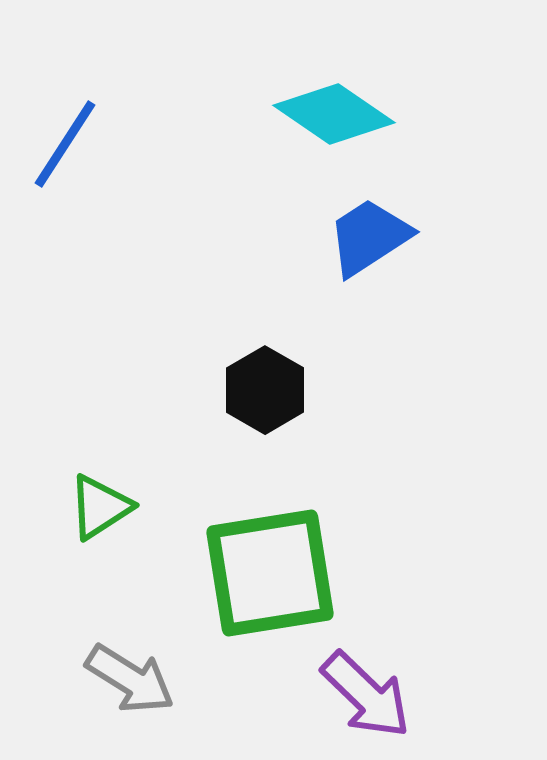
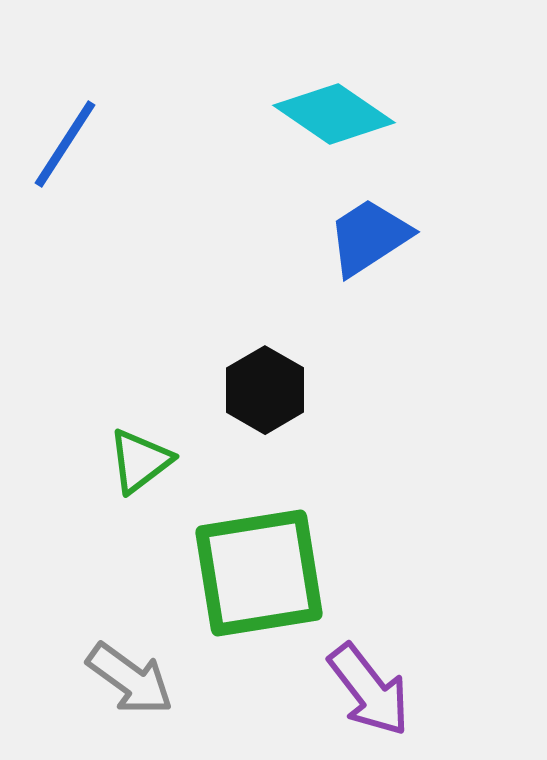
green triangle: moved 40 px right, 46 px up; rotated 4 degrees counterclockwise
green square: moved 11 px left
gray arrow: rotated 4 degrees clockwise
purple arrow: moved 3 px right, 5 px up; rotated 8 degrees clockwise
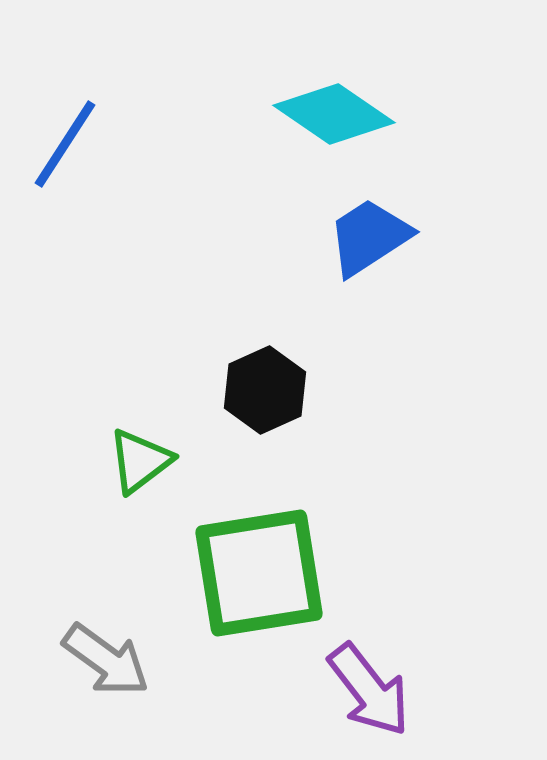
black hexagon: rotated 6 degrees clockwise
gray arrow: moved 24 px left, 19 px up
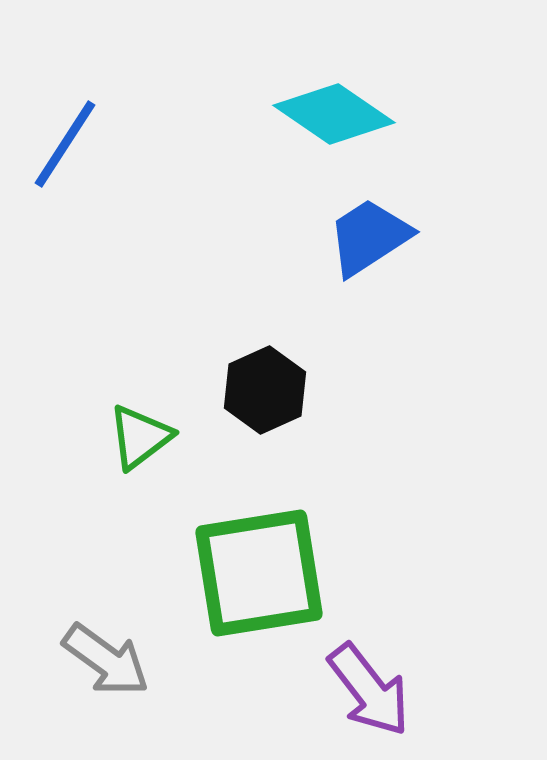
green triangle: moved 24 px up
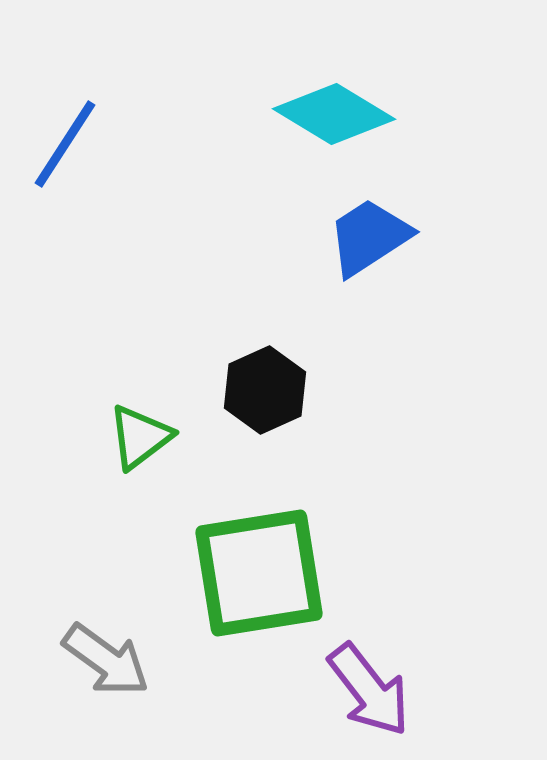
cyan diamond: rotated 3 degrees counterclockwise
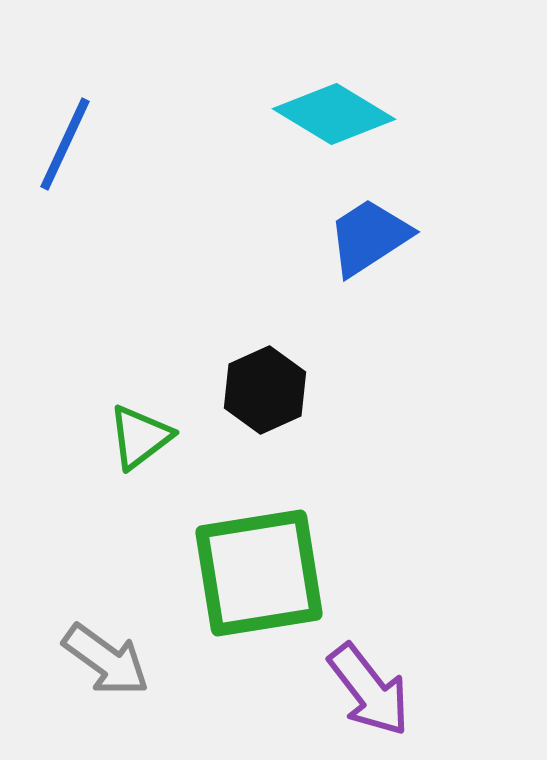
blue line: rotated 8 degrees counterclockwise
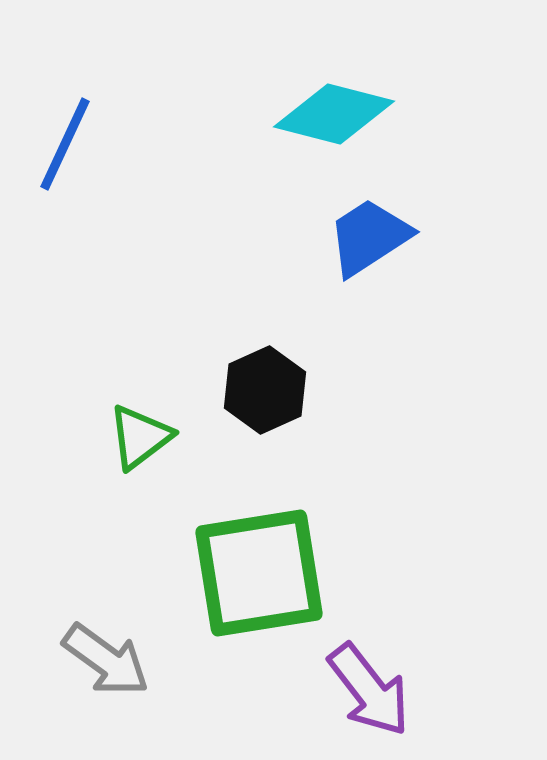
cyan diamond: rotated 17 degrees counterclockwise
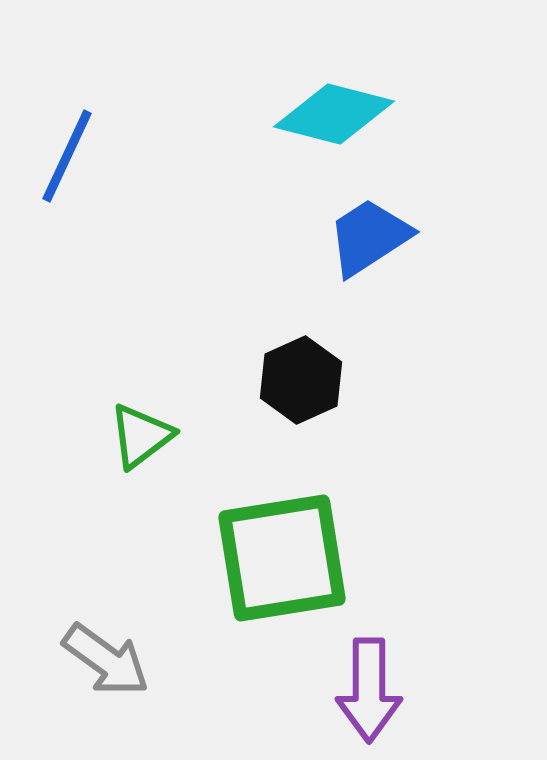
blue line: moved 2 px right, 12 px down
black hexagon: moved 36 px right, 10 px up
green triangle: moved 1 px right, 1 px up
green square: moved 23 px right, 15 px up
purple arrow: rotated 38 degrees clockwise
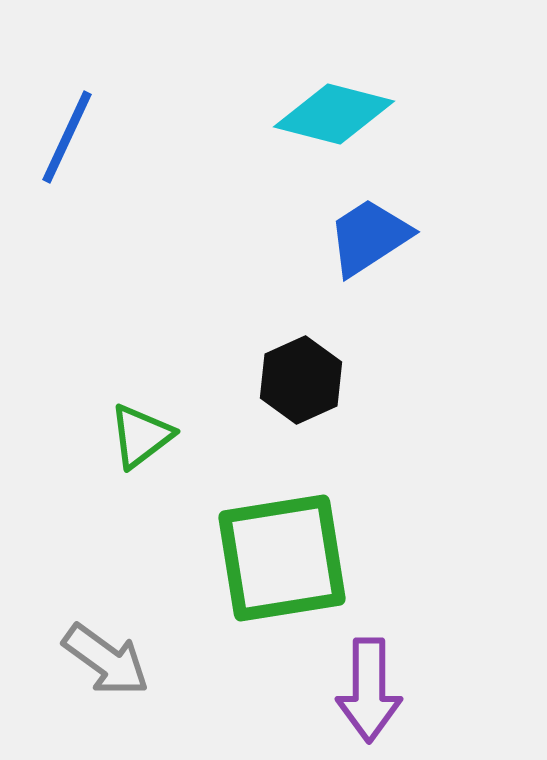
blue line: moved 19 px up
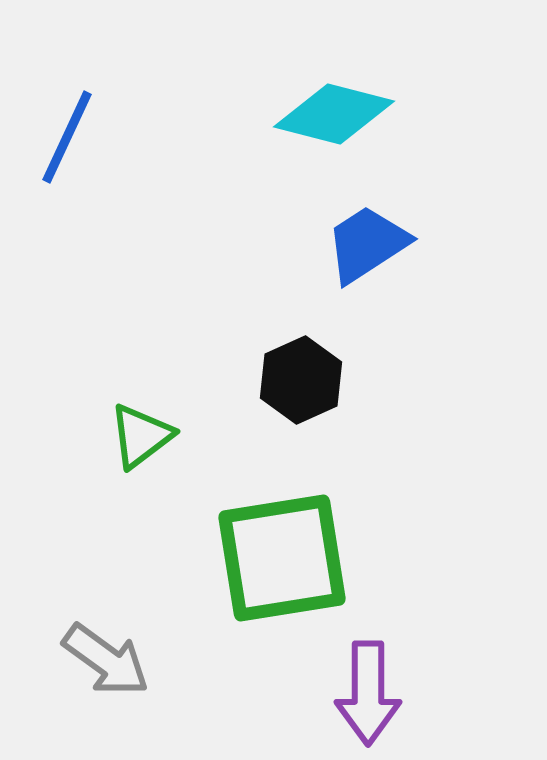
blue trapezoid: moved 2 px left, 7 px down
purple arrow: moved 1 px left, 3 px down
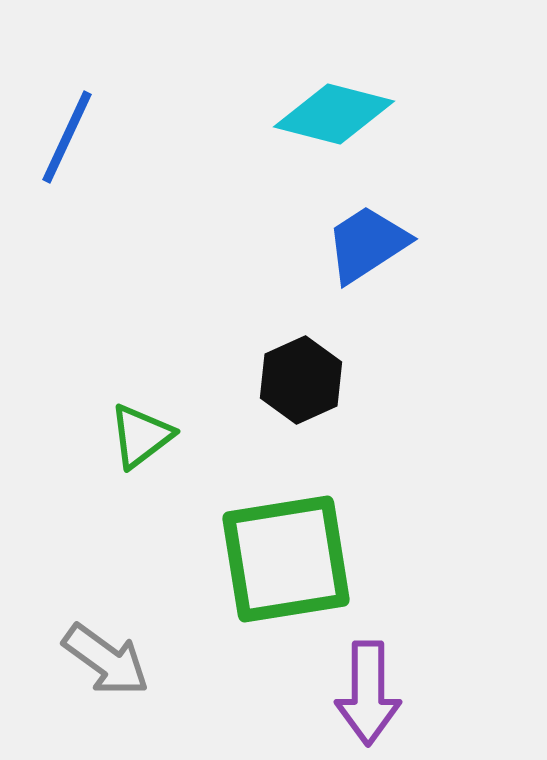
green square: moved 4 px right, 1 px down
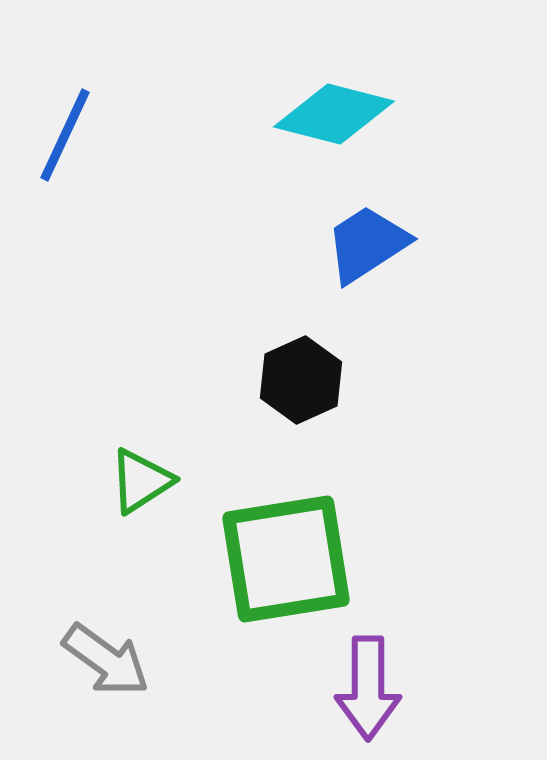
blue line: moved 2 px left, 2 px up
green triangle: moved 45 px down; rotated 4 degrees clockwise
purple arrow: moved 5 px up
